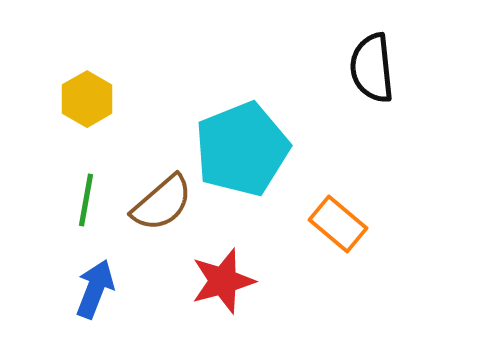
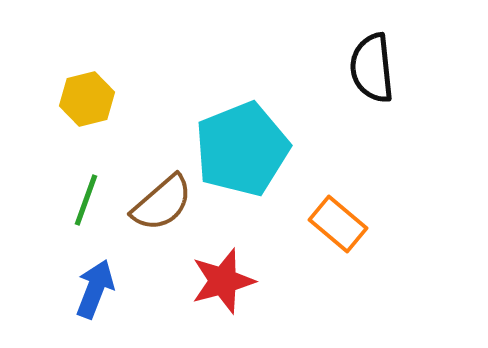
yellow hexagon: rotated 16 degrees clockwise
green line: rotated 10 degrees clockwise
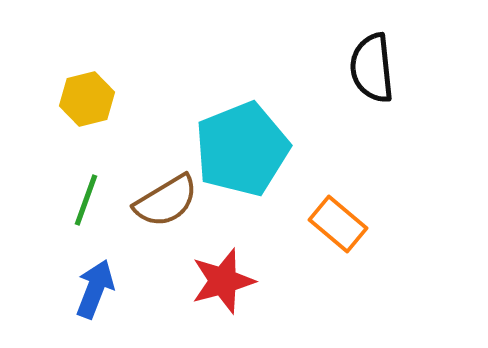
brown semicircle: moved 4 px right, 2 px up; rotated 10 degrees clockwise
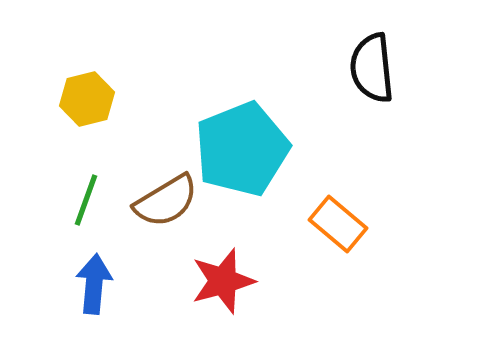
blue arrow: moved 1 px left, 5 px up; rotated 16 degrees counterclockwise
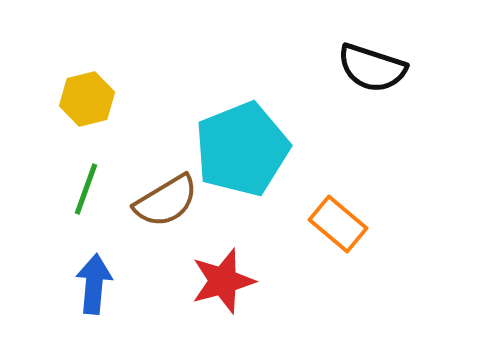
black semicircle: rotated 66 degrees counterclockwise
green line: moved 11 px up
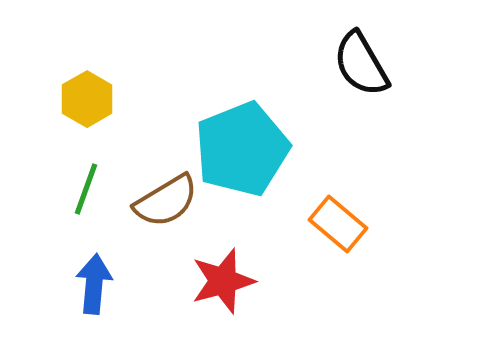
black semicircle: moved 11 px left, 4 px up; rotated 42 degrees clockwise
yellow hexagon: rotated 16 degrees counterclockwise
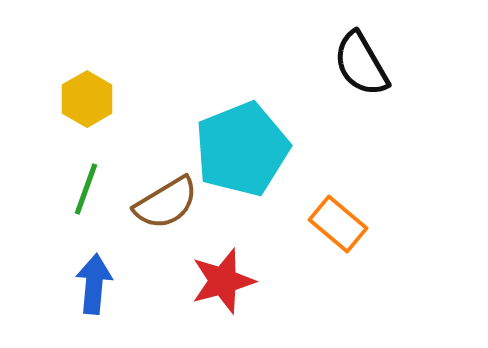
brown semicircle: moved 2 px down
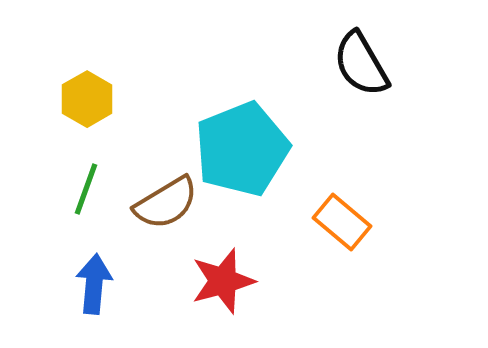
orange rectangle: moved 4 px right, 2 px up
